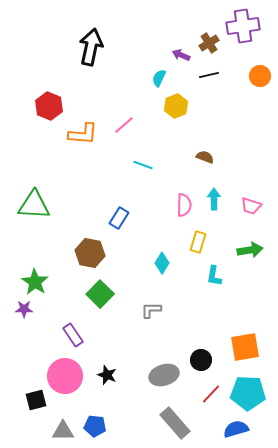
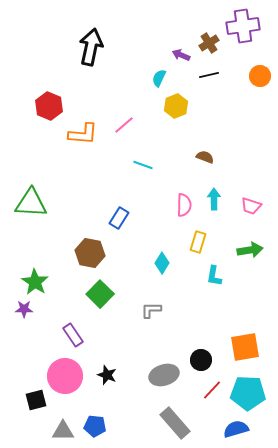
green triangle: moved 3 px left, 2 px up
red line: moved 1 px right, 4 px up
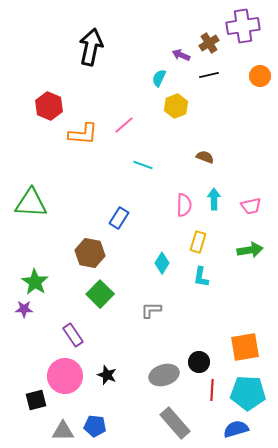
pink trapezoid: rotated 30 degrees counterclockwise
cyan L-shape: moved 13 px left, 1 px down
black circle: moved 2 px left, 2 px down
red line: rotated 40 degrees counterclockwise
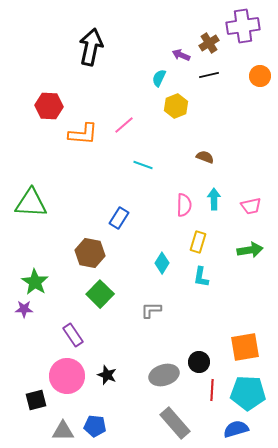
red hexagon: rotated 20 degrees counterclockwise
pink circle: moved 2 px right
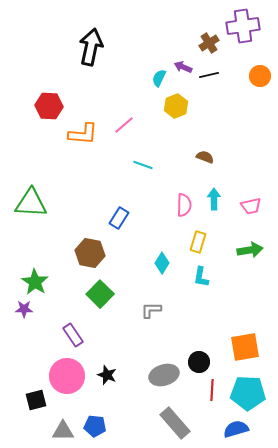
purple arrow: moved 2 px right, 12 px down
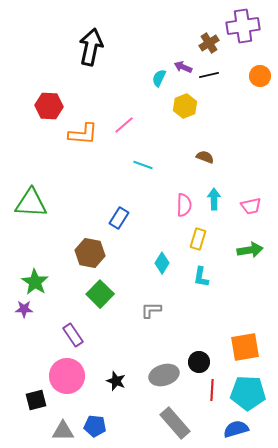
yellow hexagon: moved 9 px right
yellow rectangle: moved 3 px up
black star: moved 9 px right, 6 px down
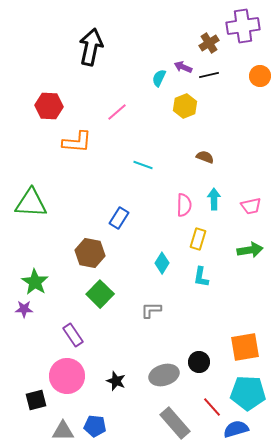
pink line: moved 7 px left, 13 px up
orange L-shape: moved 6 px left, 8 px down
red line: moved 17 px down; rotated 45 degrees counterclockwise
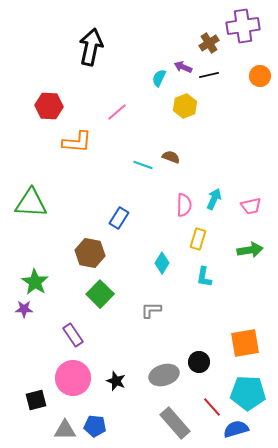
brown semicircle: moved 34 px left
cyan arrow: rotated 25 degrees clockwise
cyan L-shape: moved 3 px right
orange square: moved 4 px up
pink circle: moved 6 px right, 2 px down
gray triangle: moved 2 px right, 1 px up
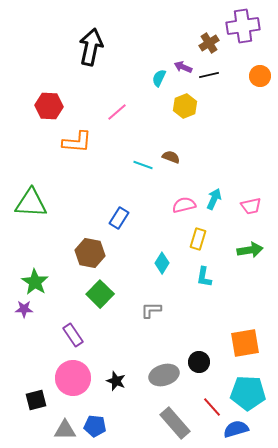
pink semicircle: rotated 105 degrees counterclockwise
